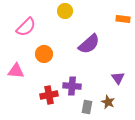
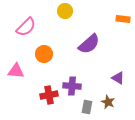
purple triangle: rotated 24 degrees counterclockwise
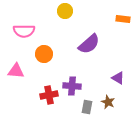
pink semicircle: moved 2 px left, 4 px down; rotated 45 degrees clockwise
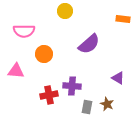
brown star: moved 1 px left, 2 px down
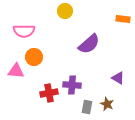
orange circle: moved 10 px left, 3 px down
purple cross: moved 1 px up
red cross: moved 2 px up
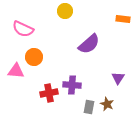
pink semicircle: moved 1 px left, 2 px up; rotated 25 degrees clockwise
purple triangle: rotated 32 degrees clockwise
gray rectangle: moved 2 px right
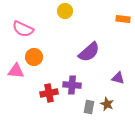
purple semicircle: moved 8 px down
purple triangle: rotated 48 degrees counterclockwise
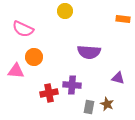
purple semicircle: rotated 45 degrees clockwise
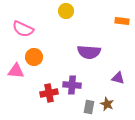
yellow circle: moved 1 px right
orange rectangle: moved 1 px left, 2 px down
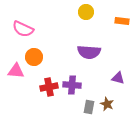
yellow circle: moved 20 px right, 1 px down
red cross: moved 6 px up
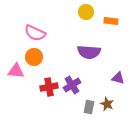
orange rectangle: moved 11 px left
pink semicircle: moved 12 px right, 4 px down
purple cross: rotated 36 degrees counterclockwise
